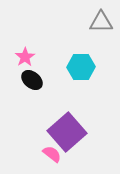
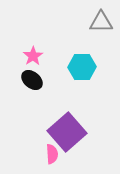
pink star: moved 8 px right, 1 px up
cyan hexagon: moved 1 px right
pink semicircle: rotated 48 degrees clockwise
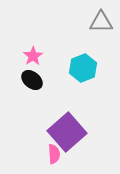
cyan hexagon: moved 1 px right, 1 px down; rotated 20 degrees counterclockwise
pink semicircle: moved 2 px right
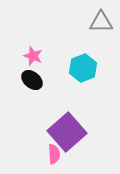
pink star: rotated 18 degrees counterclockwise
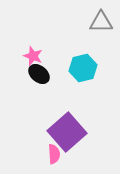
cyan hexagon: rotated 8 degrees clockwise
black ellipse: moved 7 px right, 6 px up
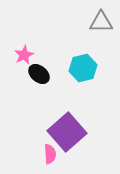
pink star: moved 9 px left, 1 px up; rotated 24 degrees clockwise
pink semicircle: moved 4 px left
